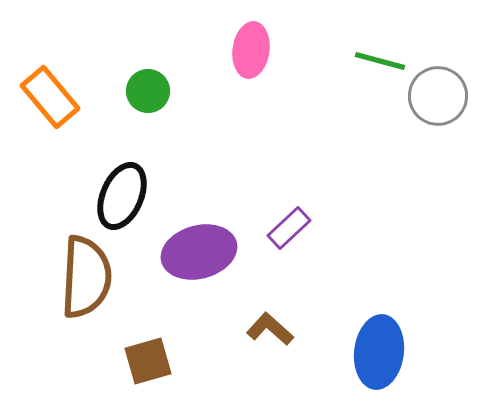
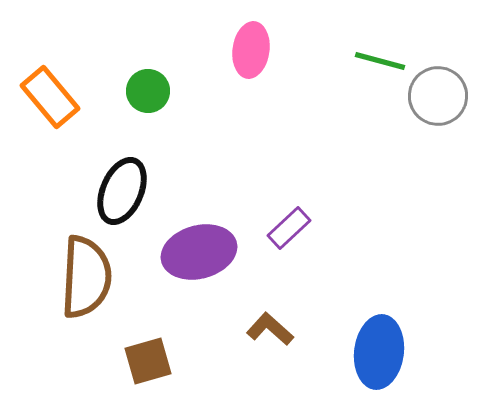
black ellipse: moved 5 px up
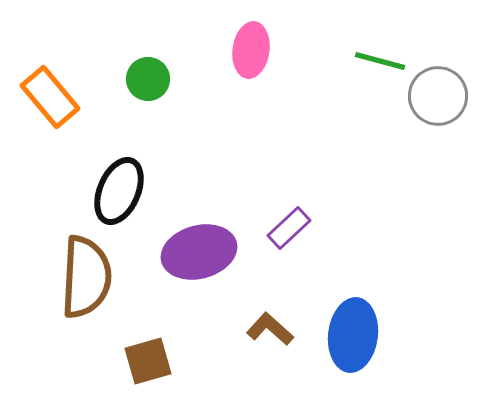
green circle: moved 12 px up
black ellipse: moved 3 px left
blue ellipse: moved 26 px left, 17 px up
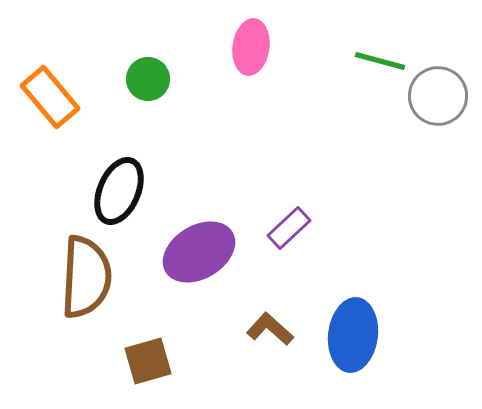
pink ellipse: moved 3 px up
purple ellipse: rotated 16 degrees counterclockwise
